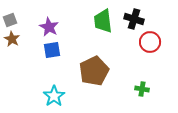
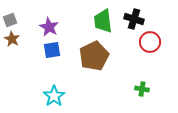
brown pentagon: moved 15 px up
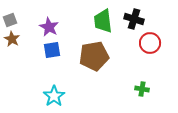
red circle: moved 1 px down
brown pentagon: rotated 16 degrees clockwise
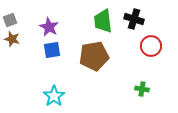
brown star: rotated 14 degrees counterclockwise
red circle: moved 1 px right, 3 px down
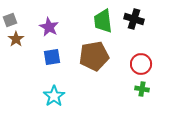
brown star: moved 4 px right; rotated 21 degrees clockwise
red circle: moved 10 px left, 18 px down
blue square: moved 7 px down
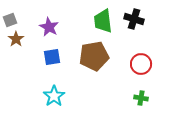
green cross: moved 1 px left, 9 px down
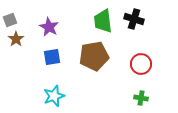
cyan star: rotated 15 degrees clockwise
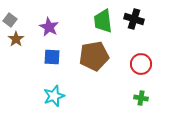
gray square: rotated 32 degrees counterclockwise
blue square: rotated 12 degrees clockwise
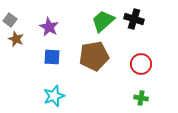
green trapezoid: rotated 55 degrees clockwise
brown star: rotated 14 degrees counterclockwise
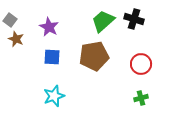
green cross: rotated 24 degrees counterclockwise
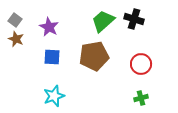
gray square: moved 5 px right
